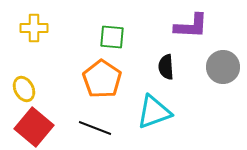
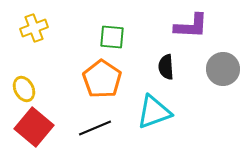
yellow cross: rotated 20 degrees counterclockwise
gray circle: moved 2 px down
black line: rotated 44 degrees counterclockwise
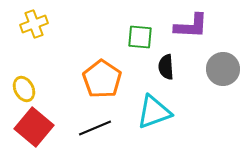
yellow cross: moved 4 px up
green square: moved 28 px right
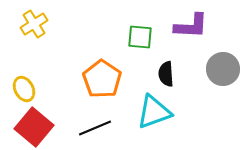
yellow cross: rotated 12 degrees counterclockwise
black semicircle: moved 7 px down
